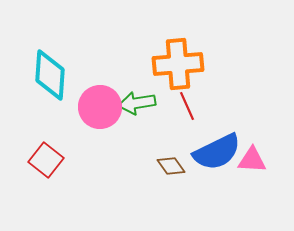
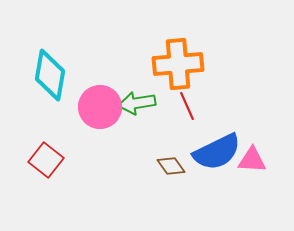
cyan diamond: rotated 6 degrees clockwise
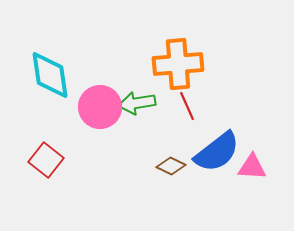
cyan diamond: rotated 18 degrees counterclockwise
blue semicircle: rotated 12 degrees counterclockwise
pink triangle: moved 7 px down
brown diamond: rotated 28 degrees counterclockwise
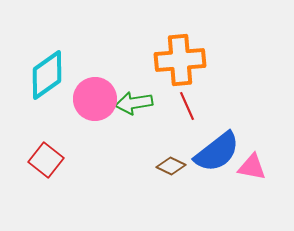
orange cross: moved 2 px right, 4 px up
cyan diamond: moved 3 px left; rotated 63 degrees clockwise
green arrow: moved 3 px left
pink circle: moved 5 px left, 8 px up
pink triangle: rotated 8 degrees clockwise
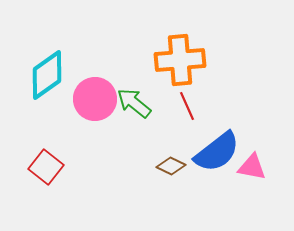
green arrow: rotated 48 degrees clockwise
red square: moved 7 px down
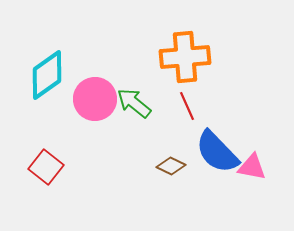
orange cross: moved 5 px right, 3 px up
blue semicircle: rotated 84 degrees clockwise
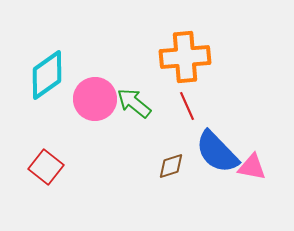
brown diamond: rotated 44 degrees counterclockwise
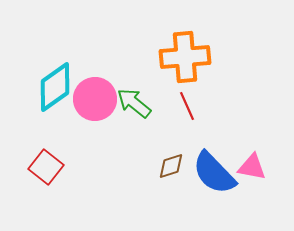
cyan diamond: moved 8 px right, 12 px down
blue semicircle: moved 3 px left, 21 px down
